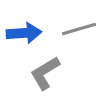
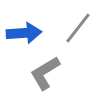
gray line: moved 1 px left, 1 px up; rotated 36 degrees counterclockwise
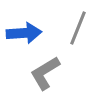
gray line: rotated 16 degrees counterclockwise
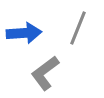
gray L-shape: rotated 6 degrees counterclockwise
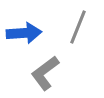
gray line: moved 1 px up
